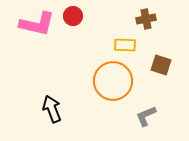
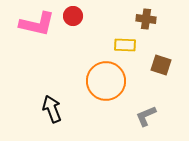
brown cross: rotated 18 degrees clockwise
orange circle: moved 7 px left
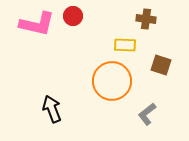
orange circle: moved 6 px right
gray L-shape: moved 1 px right, 2 px up; rotated 15 degrees counterclockwise
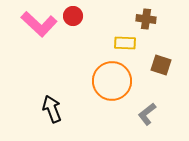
pink L-shape: moved 2 px right; rotated 30 degrees clockwise
yellow rectangle: moved 2 px up
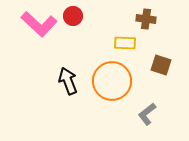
black arrow: moved 16 px right, 28 px up
